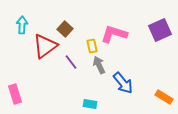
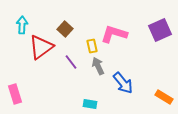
red triangle: moved 4 px left, 1 px down
gray arrow: moved 1 px left, 1 px down
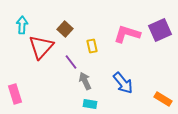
pink L-shape: moved 13 px right
red triangle: rotated 12 degrees counterclockwise
gray arrow: moved 13 px left, 15 px down
orange rectangle: moved 1 px left, 2 px down
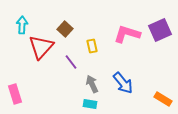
gray arrow: moved 7 px right, 3 px down
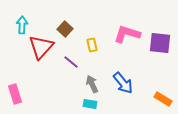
purple square: moved 13 px down; rotated 30 degrees clockwise
yellow rectangle: moved 1 px up
purple line: rotated 14 degrees counterclockwise
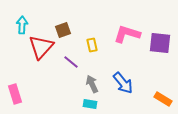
brown square: moved 2 px left, 1 px down; rotated 28 degrees clockwise
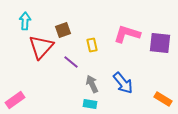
cyan arrow: moved 3 px right, 4 px up
pink rectangle: moved 6 px down; rotated 72 degrees clockwise
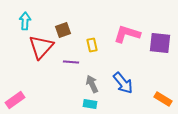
purple line: rotated 35 degrees counterclockwise
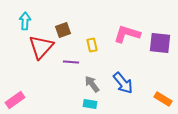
gray arrow: rotated 12 degrees counterclockwise
